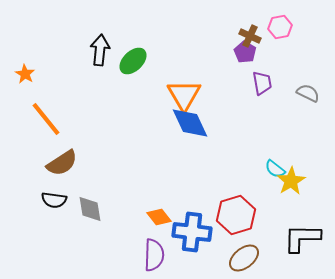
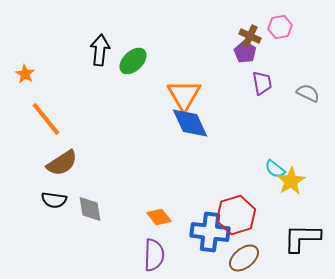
blue cross: moved 18 px right
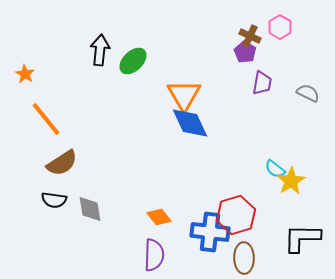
pink hexagon: rotated 20 degrees counterclockwise
purple trapezoid: rotated 20 degrees clockwise
brown ellipse: rotated 52 degrees counterclockwise
